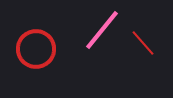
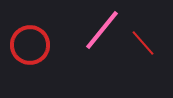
red circle: moved 6 px left, 4 px up
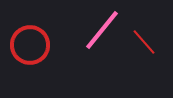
red line: moved 1 px right, 1 px up
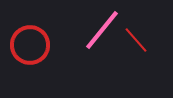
red line: moved 8 px left, 2 px up
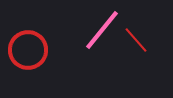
red circle: moved 2 px left, 5 px down
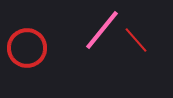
red circle: moved 1 px left, 2 px up
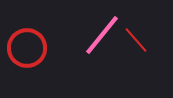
pink line: moved 5 px down
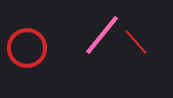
red line: moved 2 px down
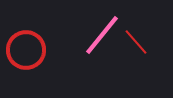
red circle: moved 1 px left, 2 px down
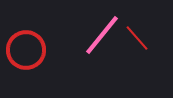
red line: moved 1 px right, 4 px up
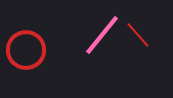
red line: moved 1 px right, 3 px up
